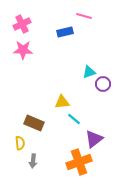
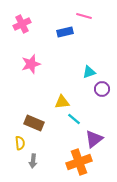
pink star: moved 8 px right, 14 px down; rotated 18 degrees counterclockwise
purple circle: moved 1 px left, 5 px down
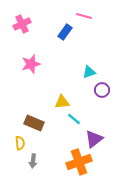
blue rectangle: rotated 42 degrees counterclockwise
purple circle: moved 1 px down
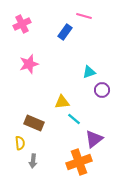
pink star: moved 2 px left
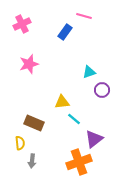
gray arrow: moved 1 px left
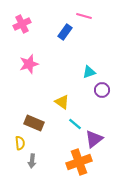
yellow triangle: rotated 42 degrees clockwise
cyan line: moved 1 px right, 5 px down
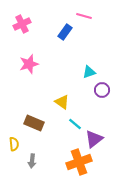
yellow semicircle: moved 6 px left, 1 px down
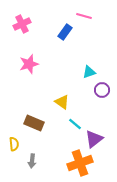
orange cross: moved 1 px right, 1 px down
